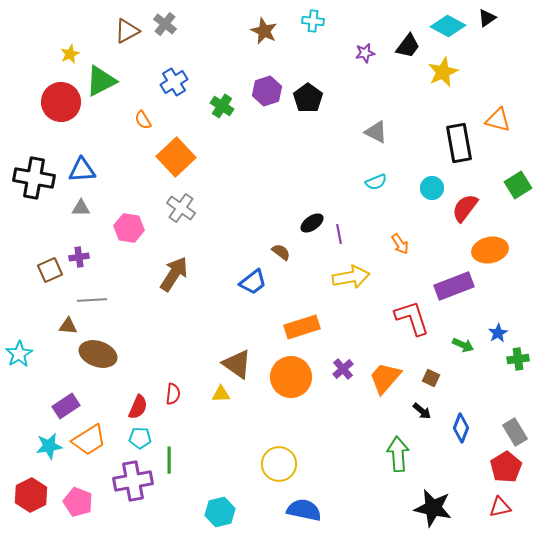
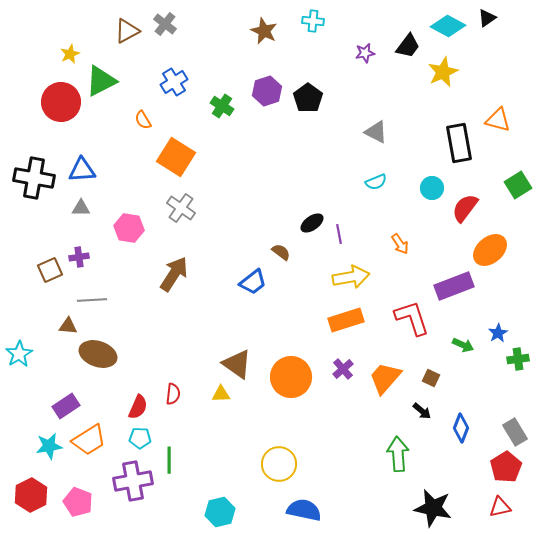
orange square at (176, 157): rotated 15 degrees counterclockwise
orange ellipse at (490, 250): rotated 28 degrees counterclockwise
orange rectangle at (302, 327): moved 44 px right, 7 px up
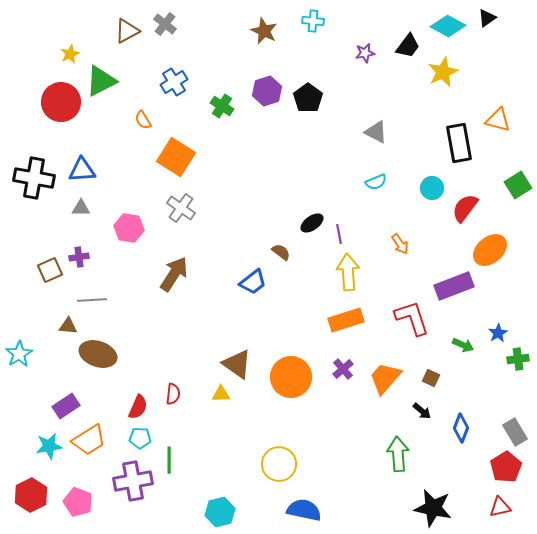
yellow arrow at (351, 277): moved 3 px left, 5 px up; rotated 84 degrees counterclockwise
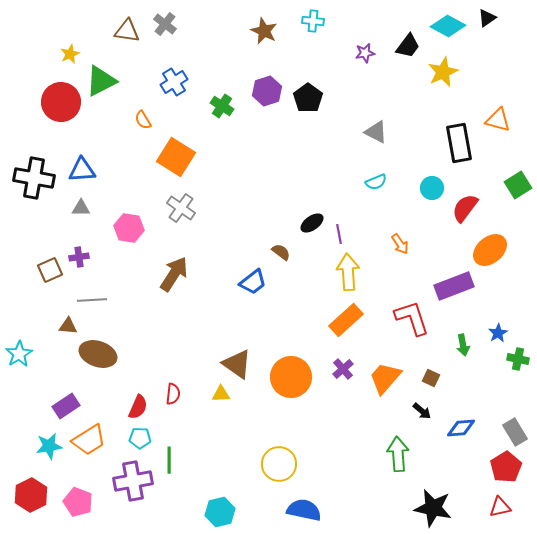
brown triangle at (127, 31): rotated 36 degrees clockwise
orange rectangle at (346, 320): rotated 24 degrees counterclockwise
green arrow at (463, 345): rotated 55 degrees clockwise
green cross at (518, 359): rotated 20 degrees clockwise
blue diamond at (461, 428): rotated 64 degrees clockwise
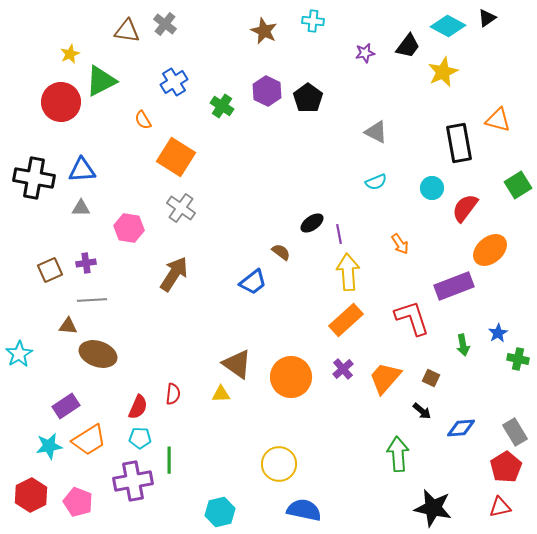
purple hexagon at (267, 91): rotated 16 degrees counterclockwise
purple cross at (79, 257): moved 7 px right, 6 px down
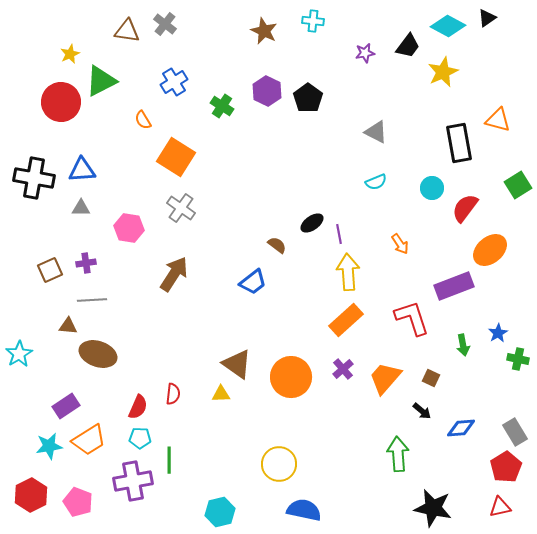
brown semicircle at (281, 252): moved 4 px left, 7 px up
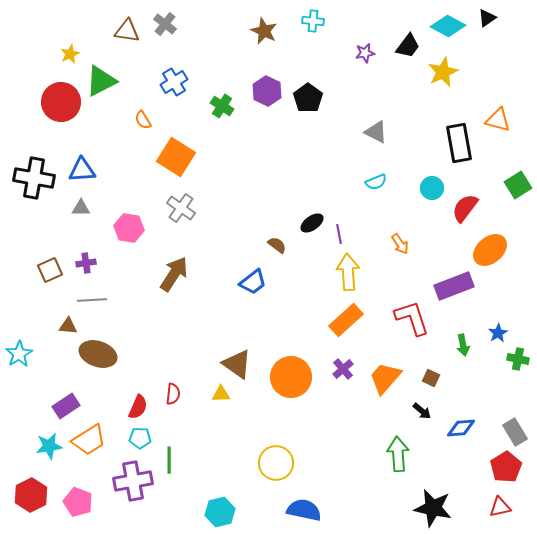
yellow circle at (279, 464): moved 3 px left, 1 px up
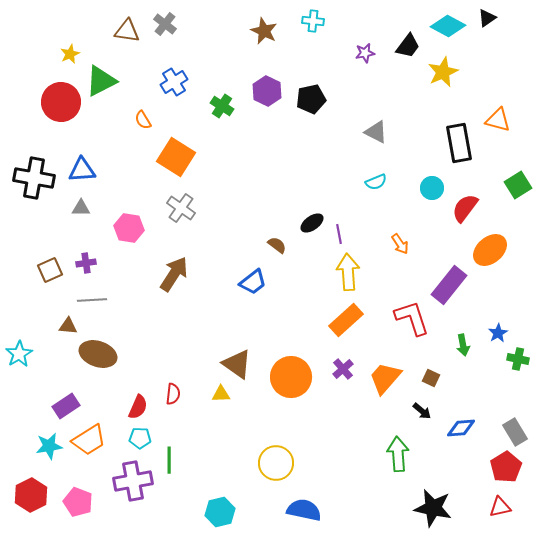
black pentagon at (308, 98): moved 3 px right, 1 px down; rotated 24 degrees clockwise
purple rectangle at (454, 286): moved 5 px left, 1 px up; rotated 30 degrees counterclockwise
